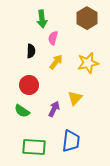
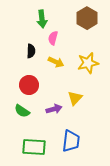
yellow arrow: rotated 77 degrees clockwise
purple arrow: rotated 49 degrees clockwise
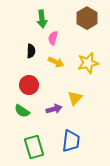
green rectangle: rotated 70 degrees clockwise
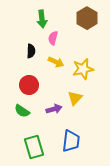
yellow star: moved 5 px left, 6 px down
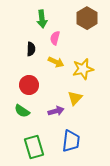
pink semicircle: moved 2 px right
black semicircle: moved 2 px up
purple arrow: moved 2 px right, 2 px down
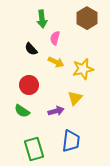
black semicircle: rotated 136 degrees clockwise
green rectangle: moved 2 px down
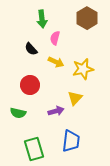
red circle: moved 1 px right
green semicircle: moved 4 px left, 2 px down; rotated 21 degrees counterclockwise
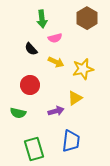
pink semicircle: rotated 120 degrees counterclockwise
yellow triangle: rotated 14 degrees clockwise
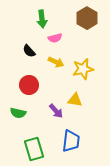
black semicircle: moved 2 px left, 2 px down
red circle: moved 1 px left
yellow triangle: moved 2 px down; rotated 42 degrees clockwise
purple arrow: rotated 63 degrees clockwise
